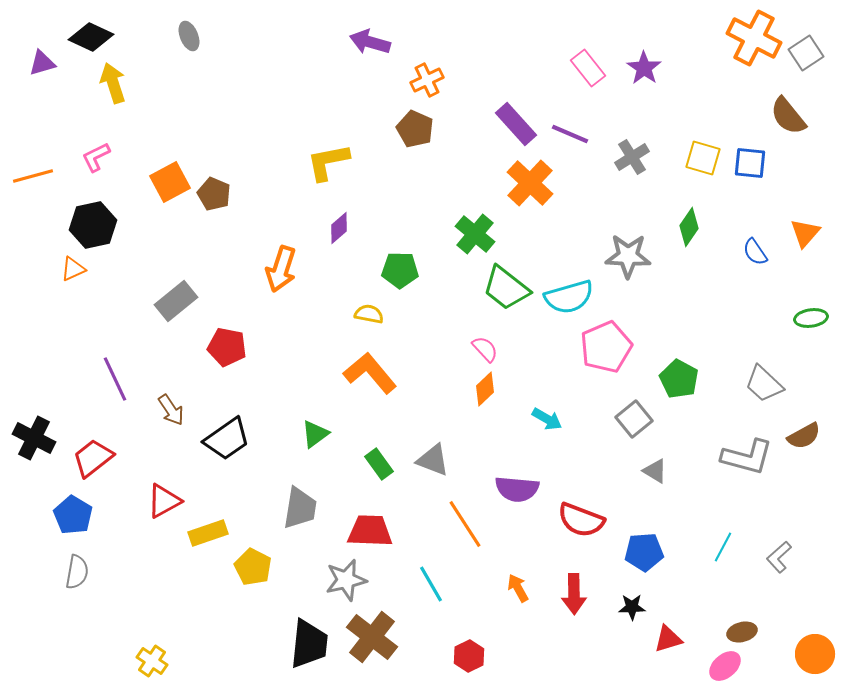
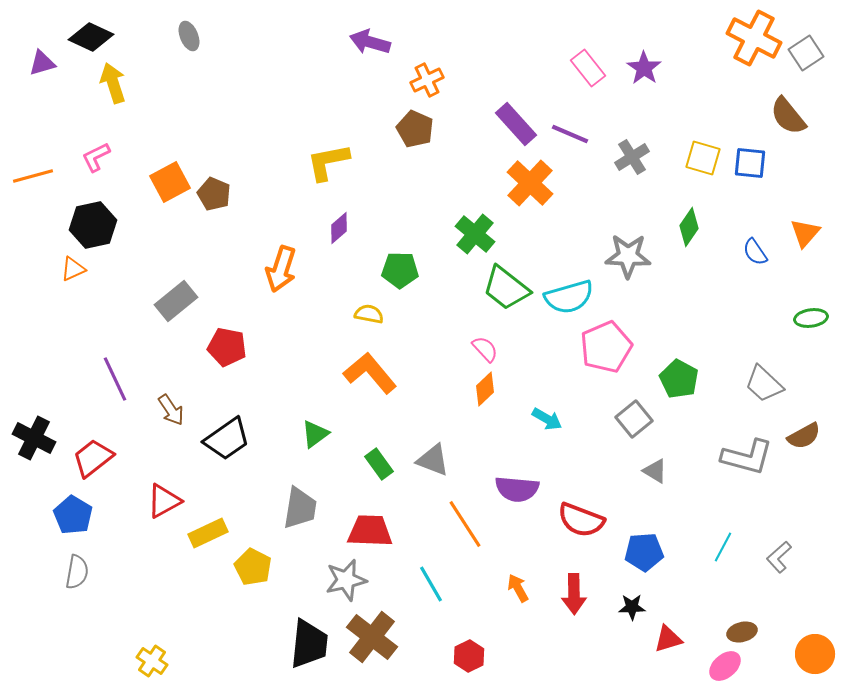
yellow rectangle at (208, 533): rotated 6 degrees counterclockwise
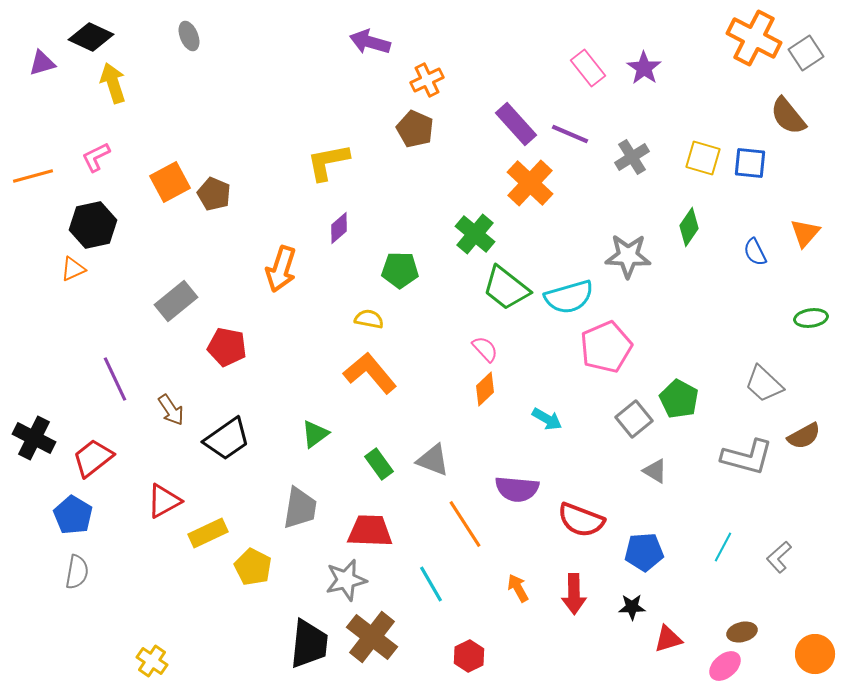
blue semicircle at (755, 252): rotated 8 degrees clockwise
yellow semicircle at (369, 314): moved 5 px down
green pentagon at (679, 379): moved 20 px down
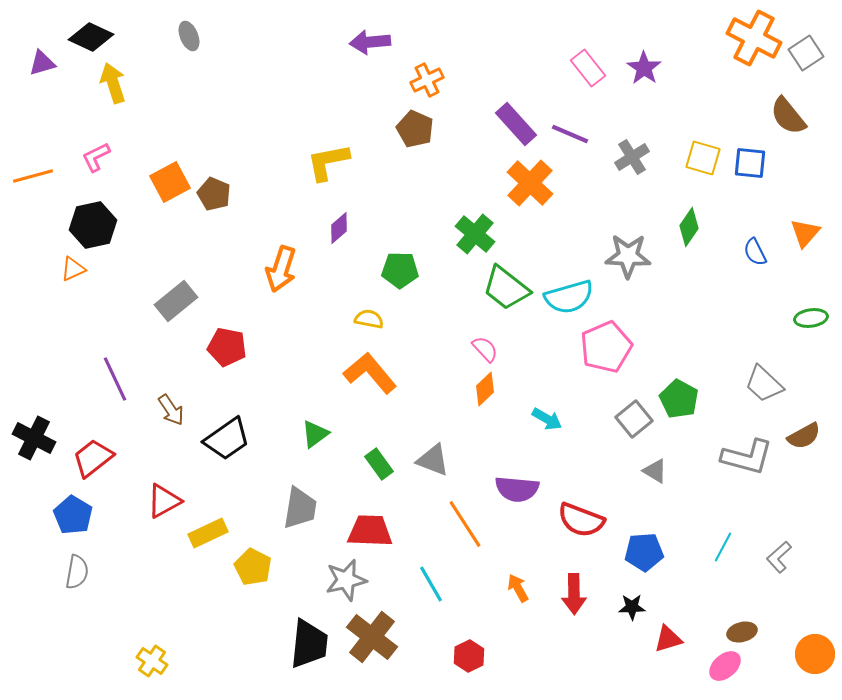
purple arrow at (370, 42): rotated 21 degrees counterclockwise
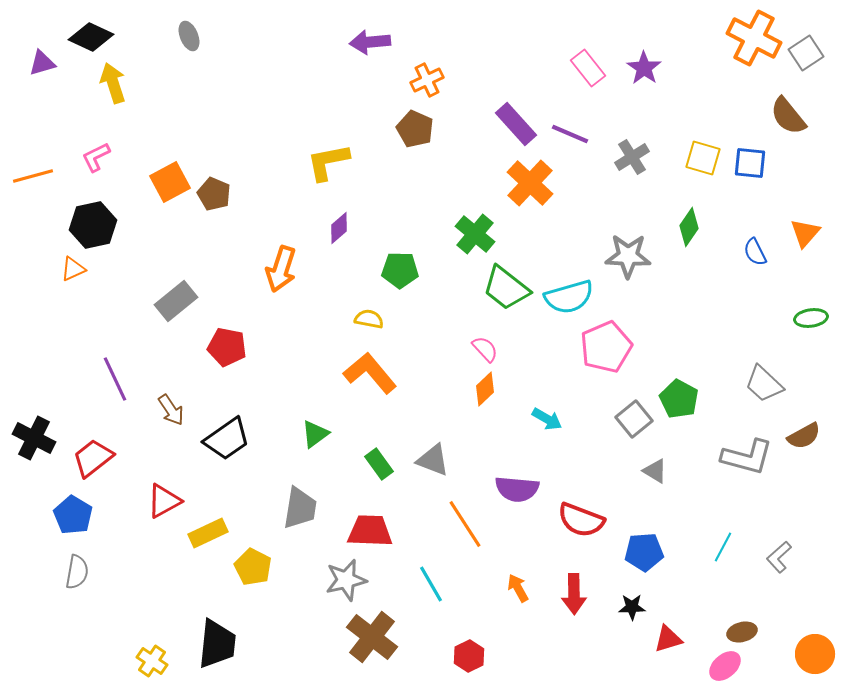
black trapezoid at (309, 644): moved 92 px left
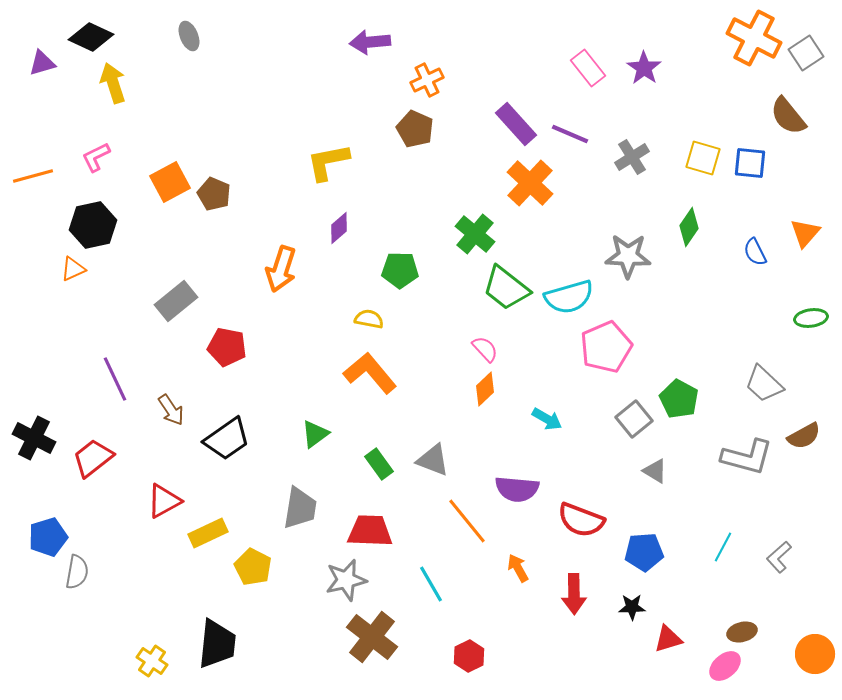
blue pentagon at (73, 515): moved 25 px left, 22 px down; rotated 24 degrees clockwise
orange line at (465, 524): moved 2 px right, 3 px up; rotated 6 degrees counterclockwise
orange arrow at (518, 588): moved 20 px up
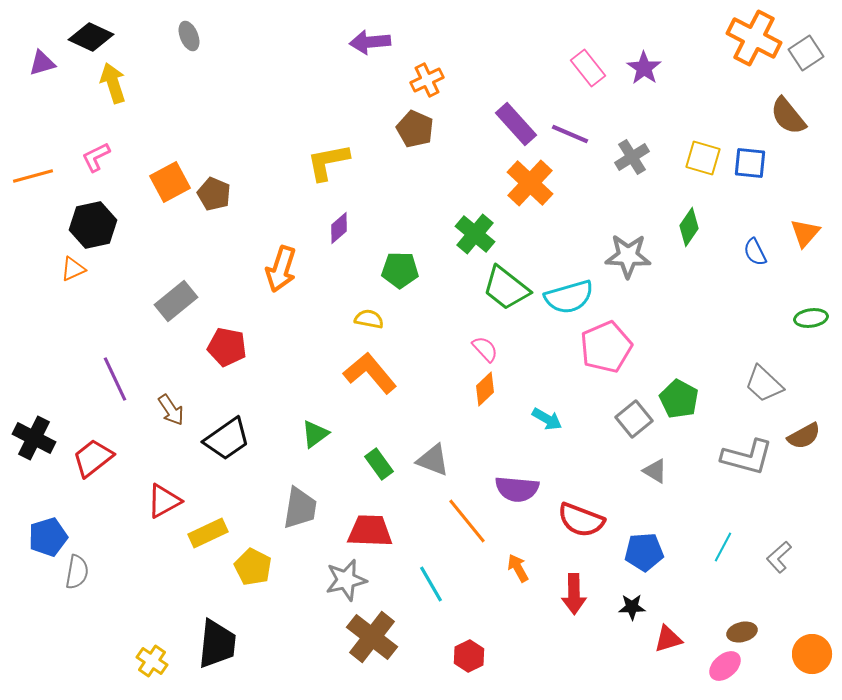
orange circle at (815, 654): moved 3 px left
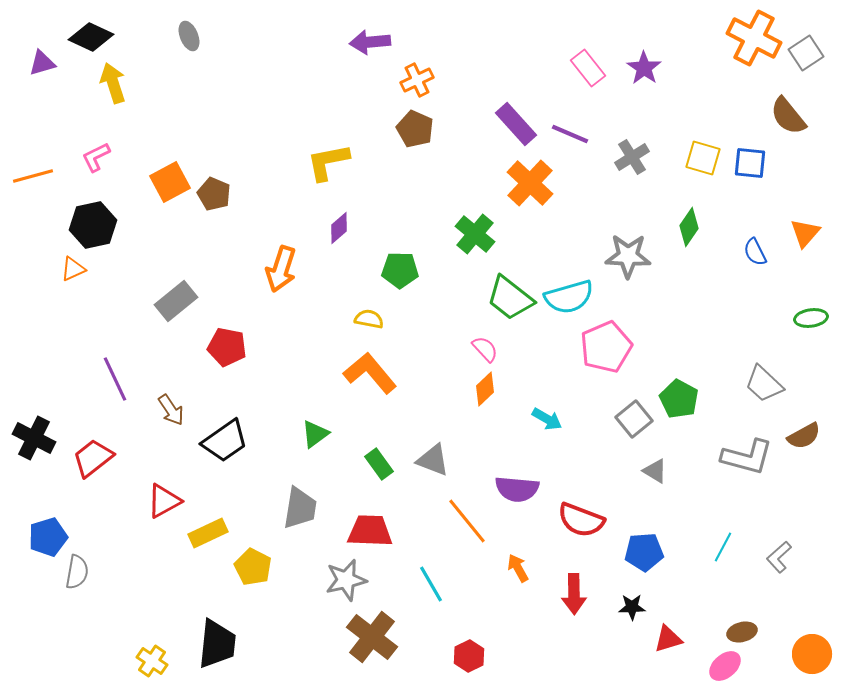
orange cross at (427, 80): moved 10 px left
green trapezoid at (506, 288): moved 4 px right, 10 px down
black trapezoid at (227, 439): moved 2 px left, 2 px down
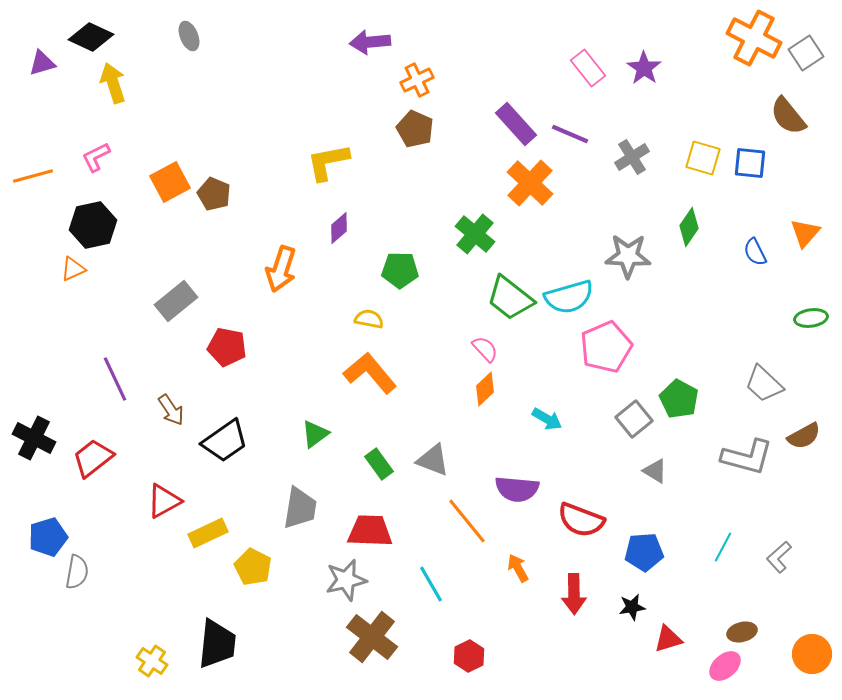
black star at (632, 607): rotated 8 degrees counterclockwise
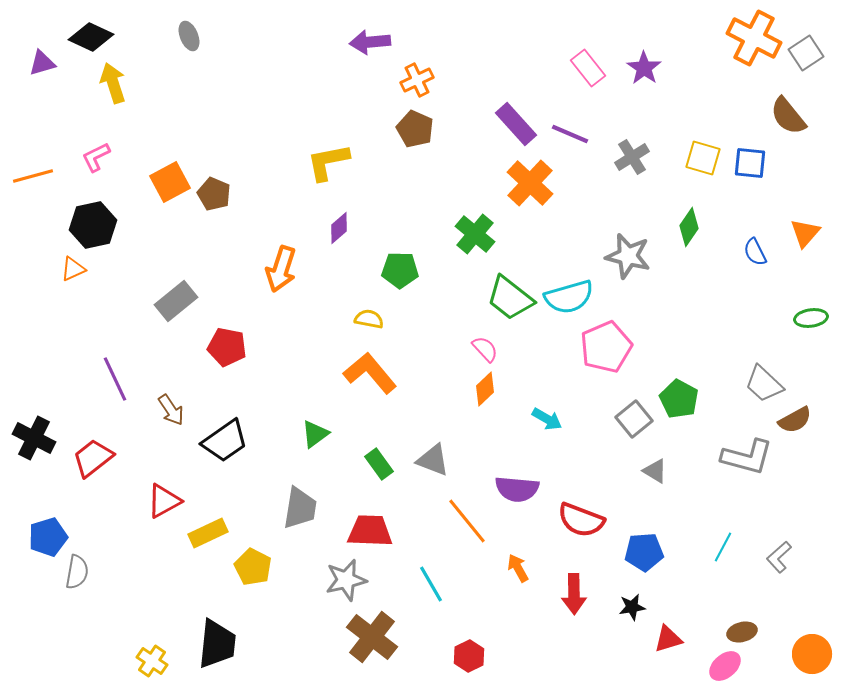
gray star at (628, 256): rotated 12 degrees clockwise
brown semicircle at (804, 436): moved 9 px left, 16 px up
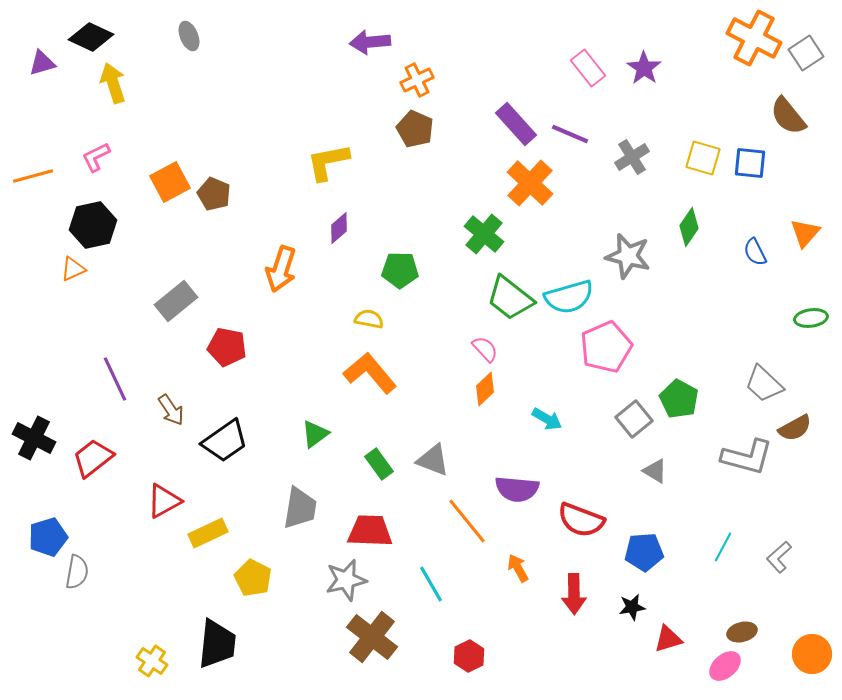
green cross at (475, 234): moved 9 px right
brown semicircle at (795, 420): moved 8 px down
yellow pentagon at (253, 567): moved 11 px down
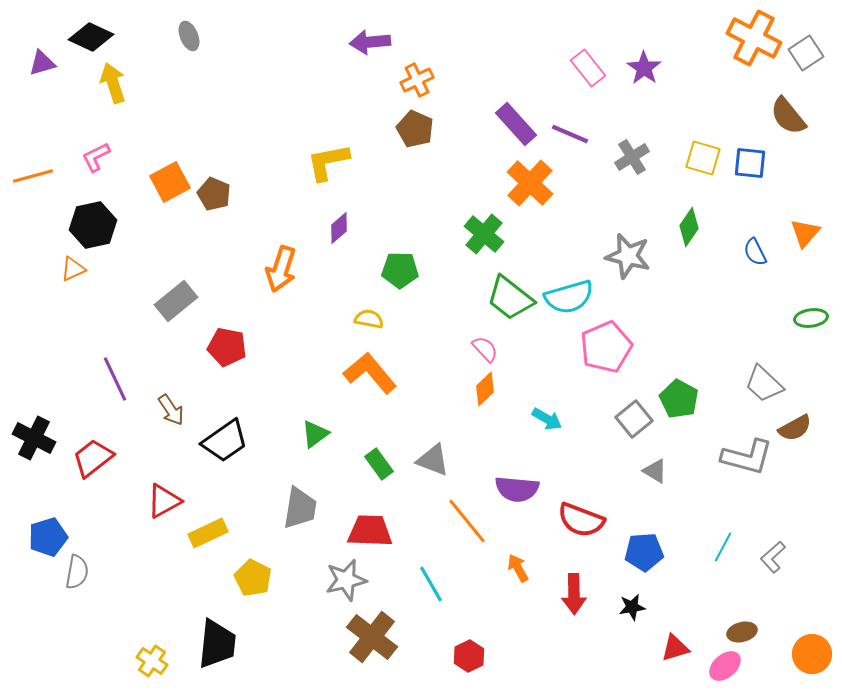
gray L-shape at (779, 557): moved 6 px left
red triangle at (668, 639): moved 7 px right, 9 px down
